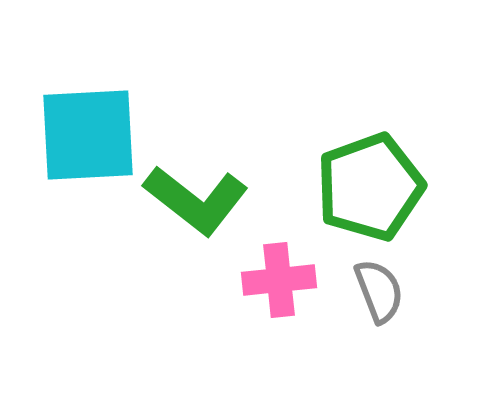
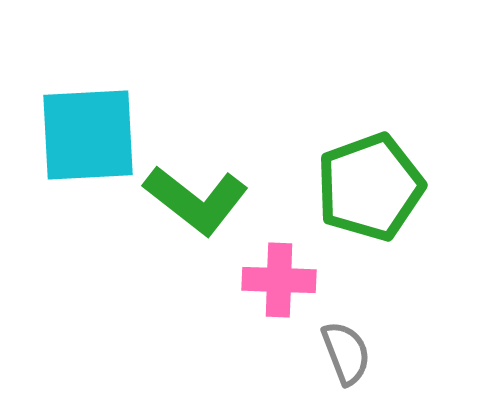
pink cross: rotated 8 degrees clockwise
gray semicircle: moved 33 px left, 62 px down
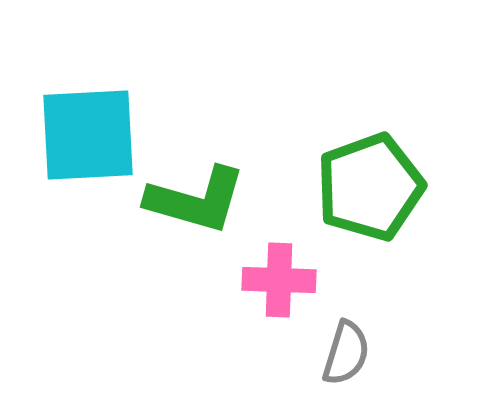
green L-shape: rotated 22 degrees counterclockwise
gray semicircle: rotated 38 degrees clockwise
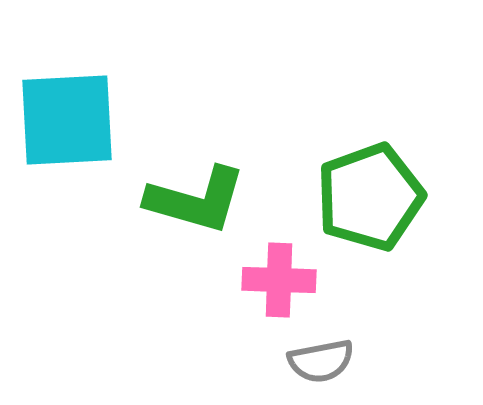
cyan square: moved 21 px left, 15 px up
green pentagon: moved 10 px down
gray semicircle: moved 25 px left, 8 px down; rotated 62 degrees clockwise
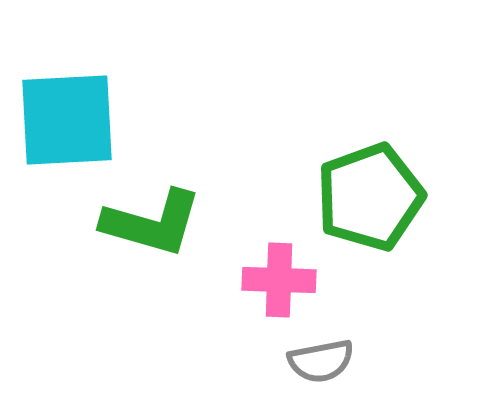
green L-shape: moved 44 px left, 23 px down
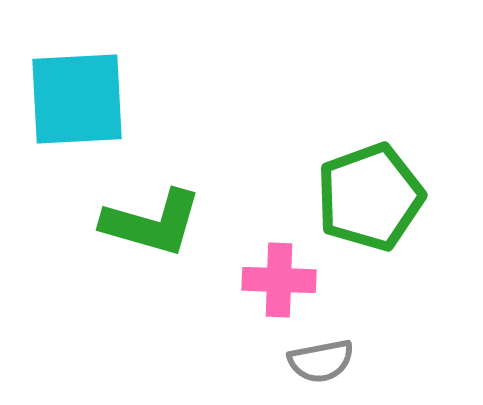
cyan square: moved 10 px right, 21 px up
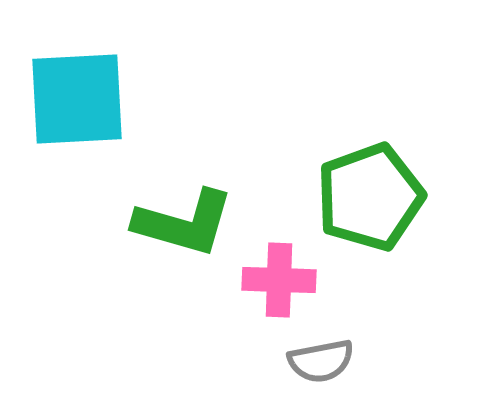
green L-shape: moved 32 px right
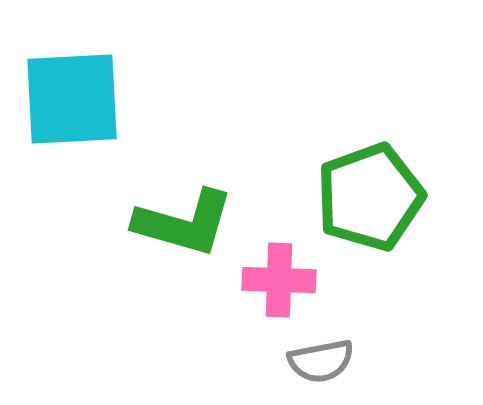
cyan square: moved 5 px left
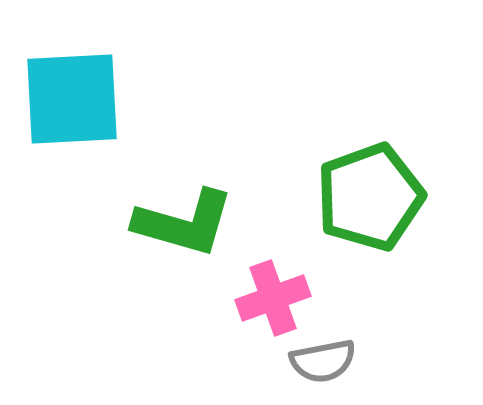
pink cross: moved 6 px left, 18 px down; rotated 22 degrees counterclockwise
gray semicircle: moved 2 px right
